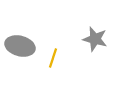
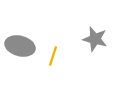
yellow line: moved 2 px up
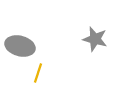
yellow line: moved 15 px left, 17 px down
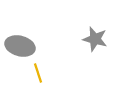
yellow line: rotated 36 degrees counterclockwise
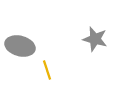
yellow line: moved 9 px right, 3 px up
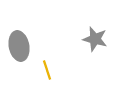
gray ellipse: moved 1 px left; rotated 64 degrees clockwise
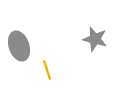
gray ellipse: rotated 8 degrees counterclockwise
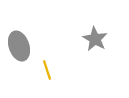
gray star: rotated 15 degrees clockwise
